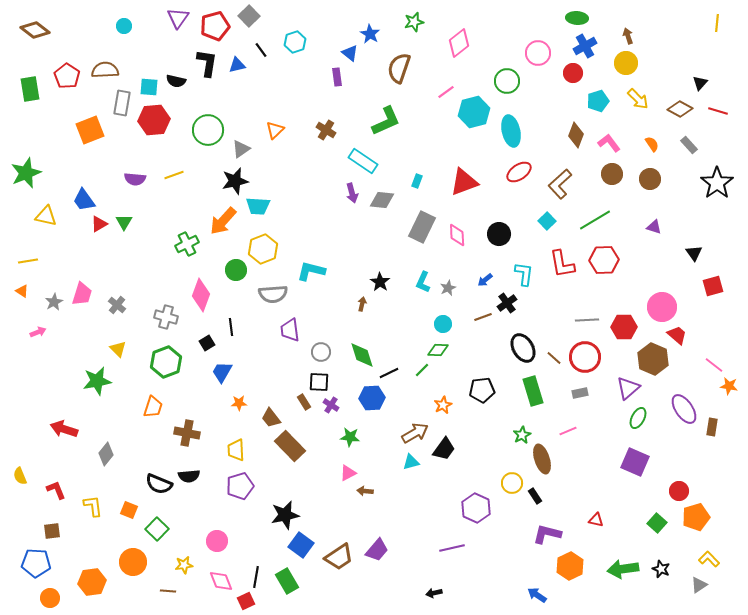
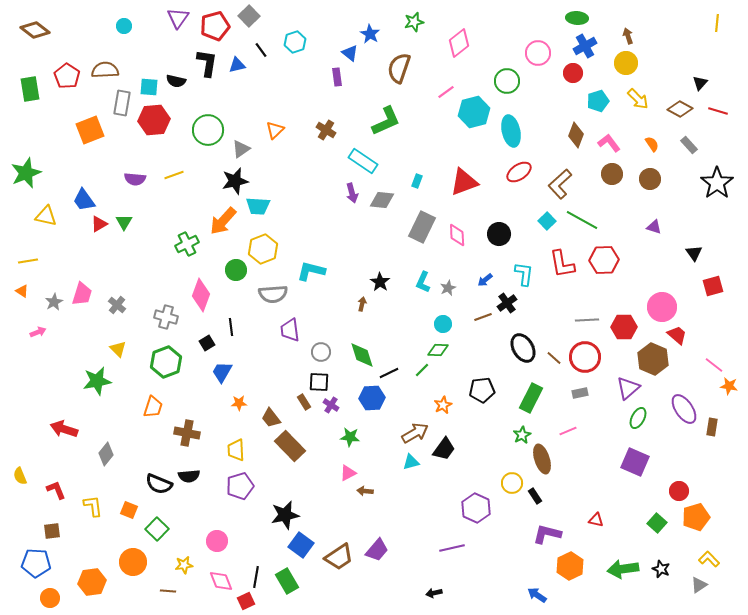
green line at (595, 220): moved 13 px left; rotated 60 degrees clockwise
green rectangle at (533, 391): moved 2 px left, 7 px down; rotated 44 degrees clockwise
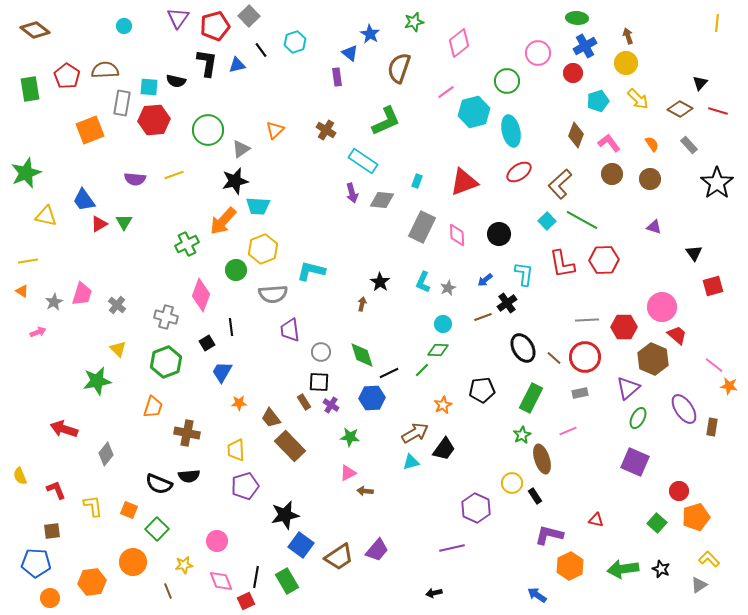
purple pentagon at (240, 486): moved 5 px right
purple L-shape at (547, 534): moved 2 px right, 1 px down
brown line at (168, 591): rotated 63 degrees clockwise
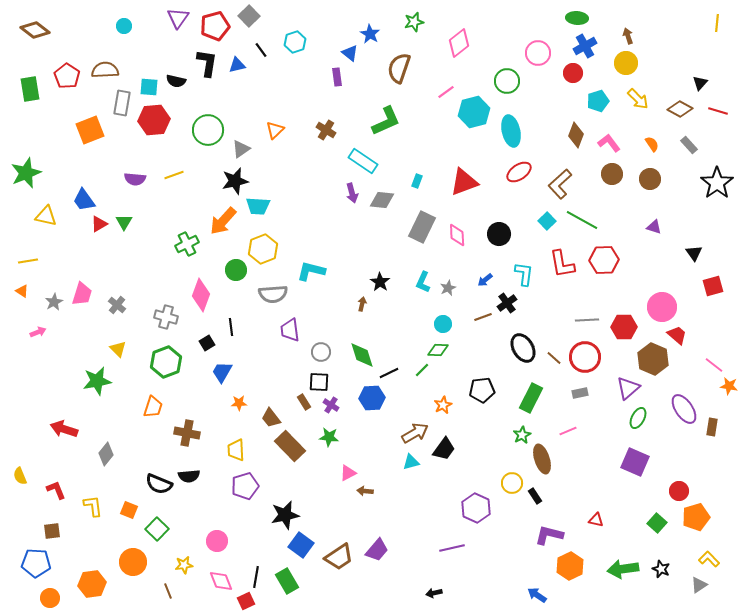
green star at (350, 437): moved 21 px left
orange hexagon at (92, 582): moved 2 px down
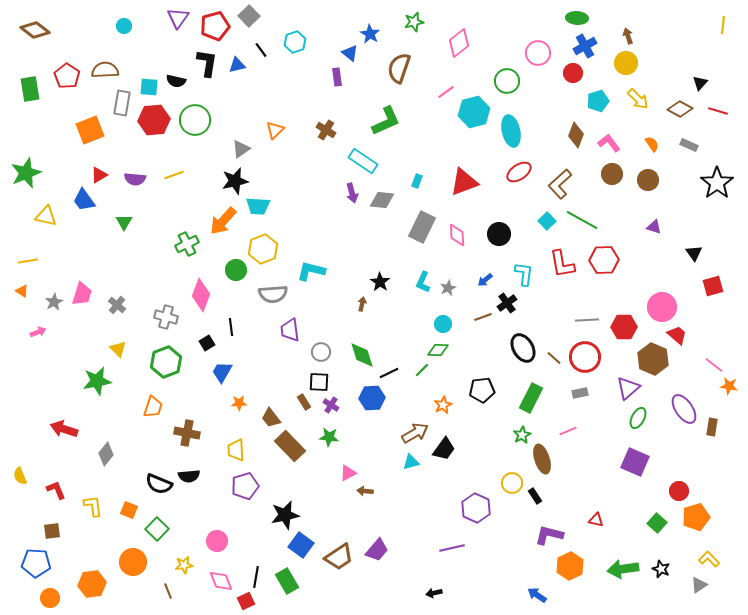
yellow line at (717, 23): moved 6 px right, 2 px down
green circle at (208, 130): moved 13 px left, 10 px up
gray rectangle at (689, 145): rotated 24 degrees counterclockwise
brown circle at (650, 179): moved 2 px left, 1 px down
red triangle at (99, 224): moved 49 px up
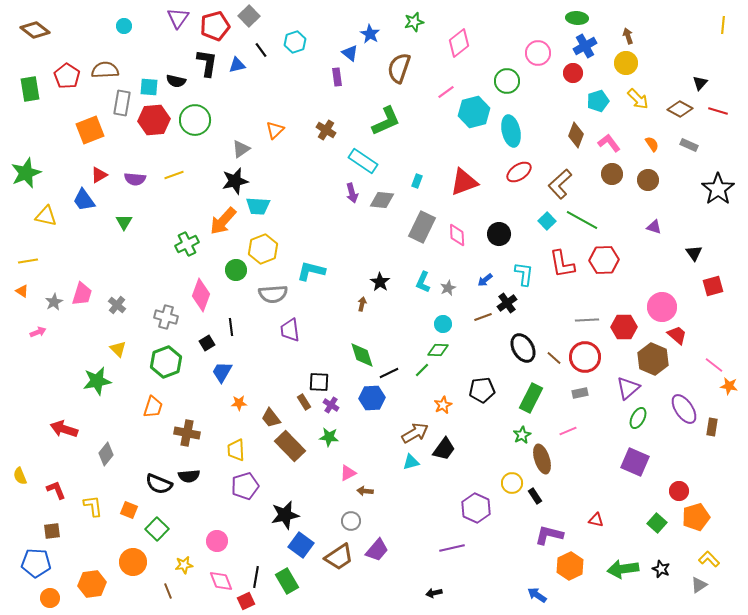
black star at (717, 183): moved 1 px right, 6 px down
gray circle at (321, 352): moved 30 px right, 169 px down
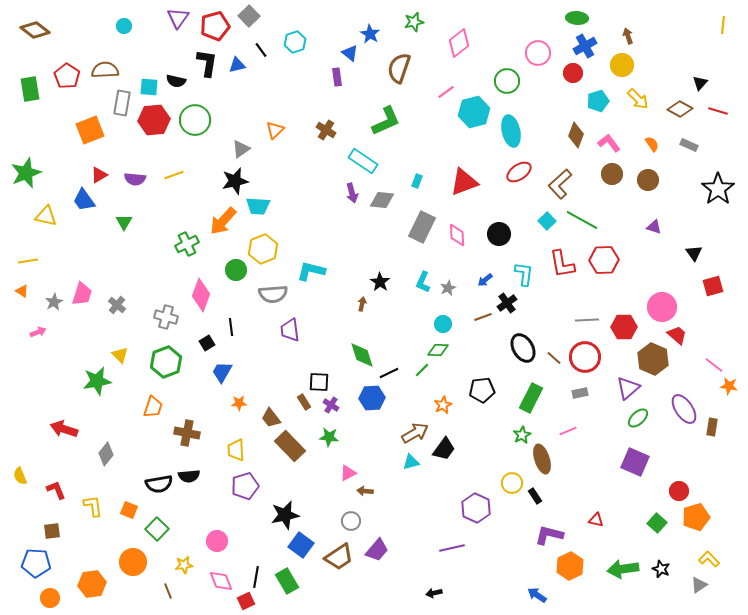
yellow circle at (626, 63): moved 4 px left, 2 px down
yellow triangle at (118, 349): moved 2 px right, 6 px down
green ellipse at (638, 418): rotated 20 degrees clockwise
black semicircle at (159, 484): rotated 32 degrees counterclockwise
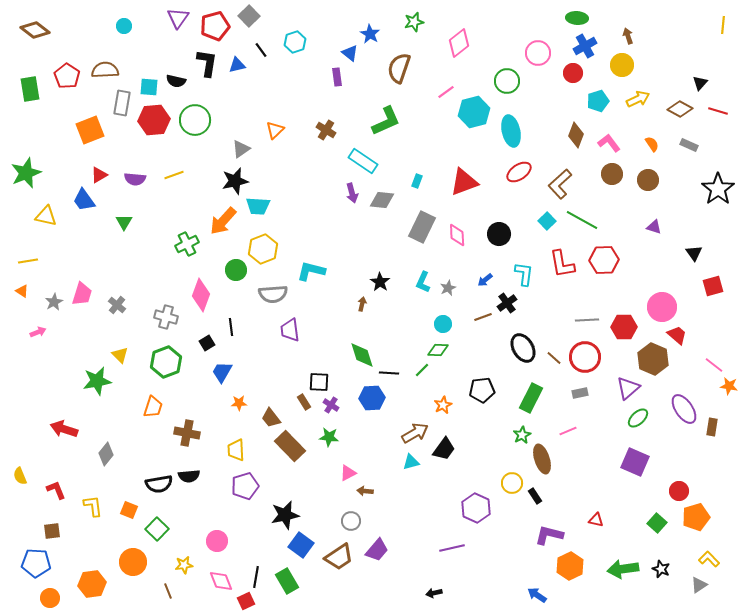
yellow arrow at (638, 99): rotated 70 degrees counterclockwise
black line at (389, 373): rotated 30 degrees clockwise
